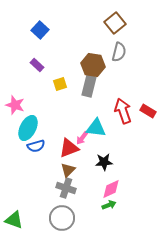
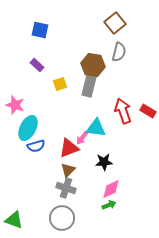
blue square: rotated 30 degrees counterclockwise
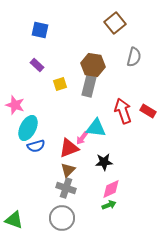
gray semicircle: moved 15 px right, 5 px down
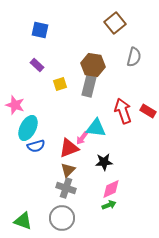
green triangle: moved 9 px right, 1 px down
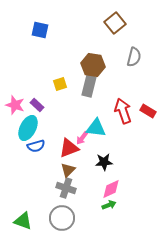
purple rectangle: moved 40 px down
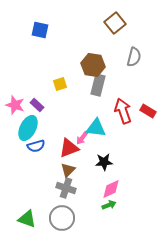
gray rectangle: moved 9 px right, 1 px up
green triangle: moved 4 px right, 2 px up
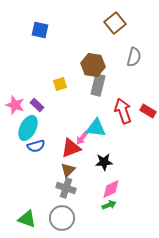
red triangle: moved 2 px right
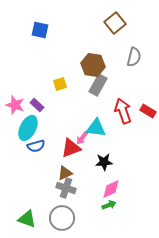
gray rectangle: rotated 15 degrees clockwise
brown triangle: moved 3 px left, 3 px down; rotated 21 degrees clockwise
